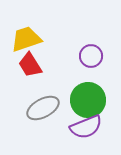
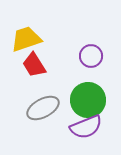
red trapezoid: moved 4 px right
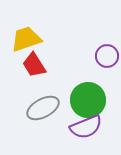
purple circle: moved 16 px right
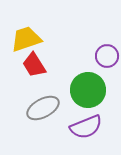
green circle: moved 10 px up
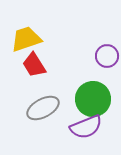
green circle: moved 5 px right, 9 px down
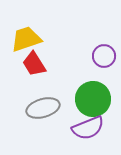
purple circle: moved 3 px left
red trapezoid: moved 1 px up
gray ellipse: rotated 12 degrees clockwise
purple semicircle: moved 2 px right, 1 px down
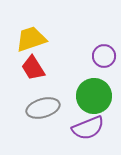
yellow trapezoid: moved 5 px right
red trapezoid: moved 1 px left, 4 px down
green circle: moved 1 px right, 3 px up
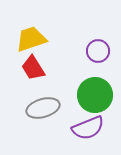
purple circle: moved 6 px left, 5 px up
green circle: moved 1 px right, 1 px up
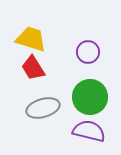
yellow trapezoid: rotated 36 degrees clockwise
purple circle: moved 10 px left, 1 px down
green circle: moved 5 px left, 2 px down
purple semicircle: moved 1 px right, 3 px down; rotated 144 degrees counterclockwise
